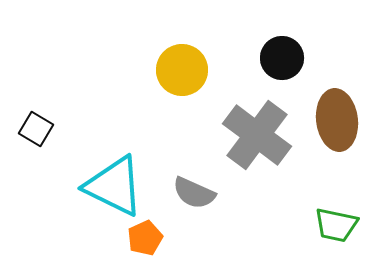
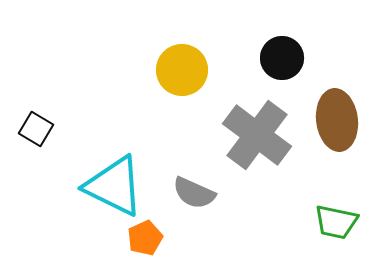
green trapezoid: moved 3 px up
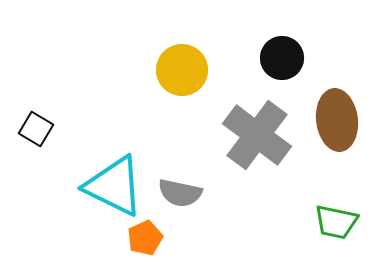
gray semicircle: moved 14 px left; rotated 12 degrees counterclockwise
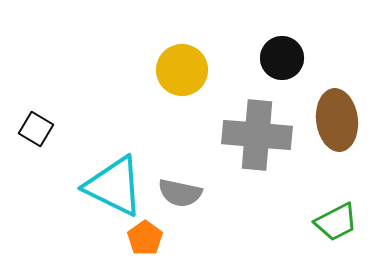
gray cross: rotated 32 degrees counterclockwise
green trapezoid: rotated 39 degrees counterclockwise
orange pentagon: rotated 12 degrees counterclockwise
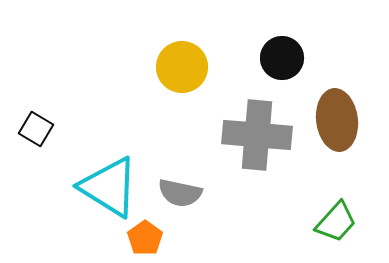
yellow circle: moved 3 px up
cyan triangle: moved 5 px left, 1 px down; rotated 6 degrees clockwise
green trapezoid: rotated 21 degrees counterclockwise
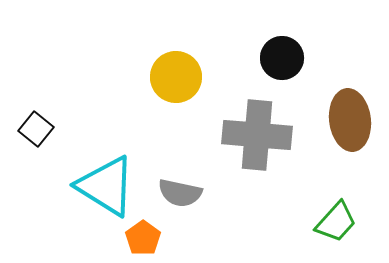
yellow circle: moved 6 px left, 10 px down
brown ellipse: moved 13 px right
black square: rotated 8 degrees clockwise
cyan triangle: moved 3 px left, 1 px up
orange pentagon: moved 2 px left
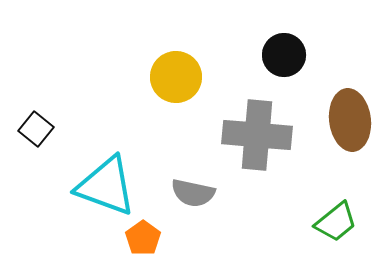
black circle: moved 2 px right, 3 px up
cyan triangle: rotated 12 degrees counterclockwise
gray semicircle: moved 13 px right
green trapezoid: rotated 9 degrees clockwise
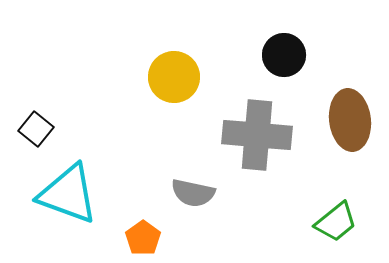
yellow circle: moved 2 px left
cyan triangle: moved 38 px left, 8 px down
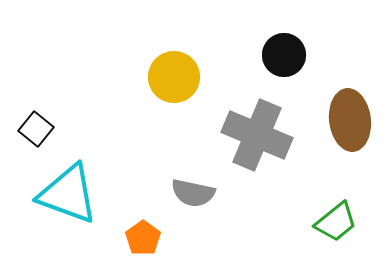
gray cross: rotated 18 degrees clockwise
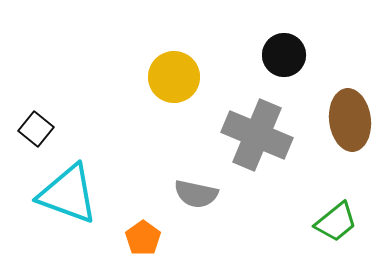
gray semicircle: moved 3 px right, 1 px down
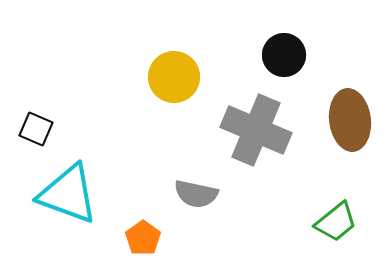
black square: rotated 16 degrees counterclockwise
gray cross: moved 1 px left, 5 px up
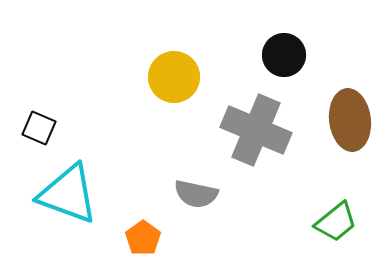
black square: moved 3 px right, 1 px up
